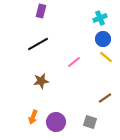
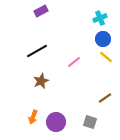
purple rectangle: rotated 48 degrees clockwise
black line: moved 1 px left, 7 px down
brown star: rotated 14 degrees counterclockwise
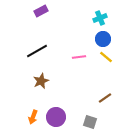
pink line: moved 5 px right, 5 px up; rotated 32 degrees clockwise
purple circle: moved 5 px up
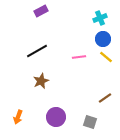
orange arrow: moved 15 px left
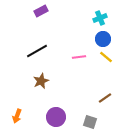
orange arrow: moved 1 px left, 1 px up
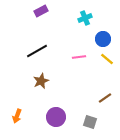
cyan cross: moved 15 px left
yellow line: moved 1 px right, 2 px down
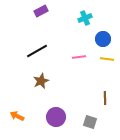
yellow line: rotated 32 degrees counterclockwise
brown line: rotated 56 degrees counterclockwise
orange arrow: rotated 96 degrees clockwise
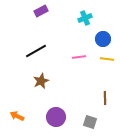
black line: moved 1 px left
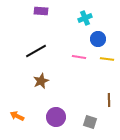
purple rectangle: rotated 32 degrees clockwise
blue circle: moved 5 px left
pink line: rotated 16 degrees clockwise
brown line: moved 4 px right, 2 px down
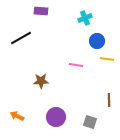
blue circle: moved 1 px left, 2 px down
black line: moved 15 px left, 13 px up
pink line: moved 3 px left, 8 px down
brown star: rotated 21 degrees clockwise
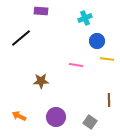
black line: rotated 10 degrees counterclockwise
orange arrow: moved 2 px right
gray square: rotated 16 degrees clockwise
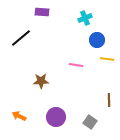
purple rectangle: moved 1 px right, 1 px down
blue circle: moved 1 px up
